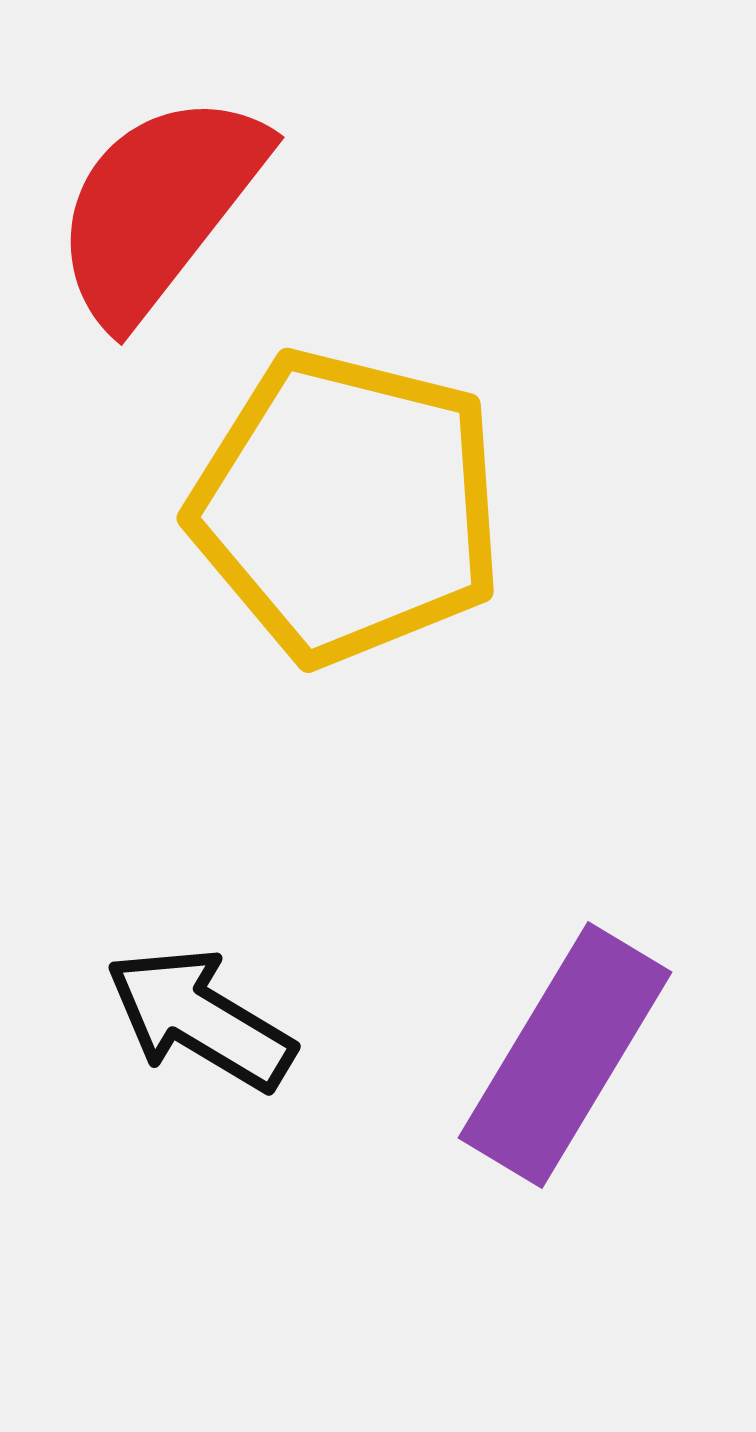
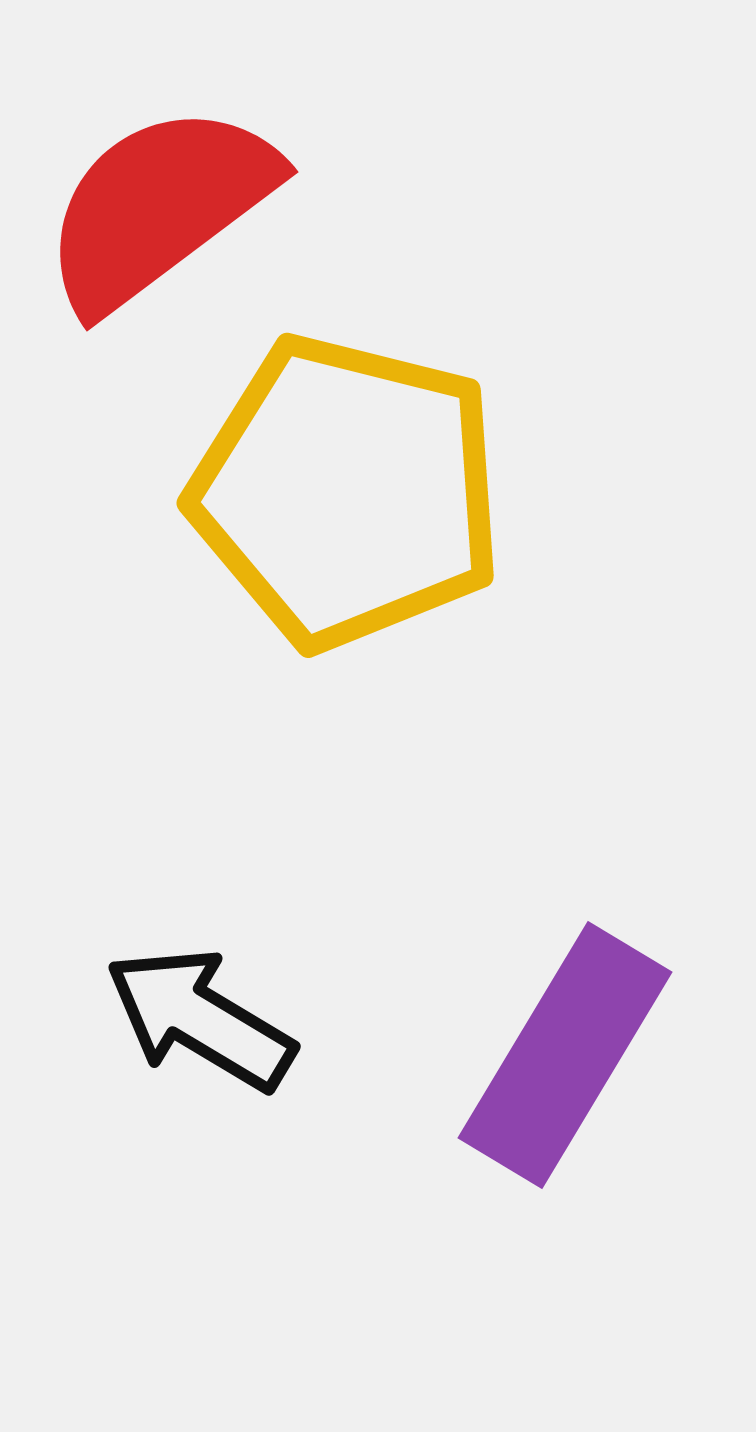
red semicircle: rotated 15 degrees clockwise
yellow pentagon: moved 15 px up
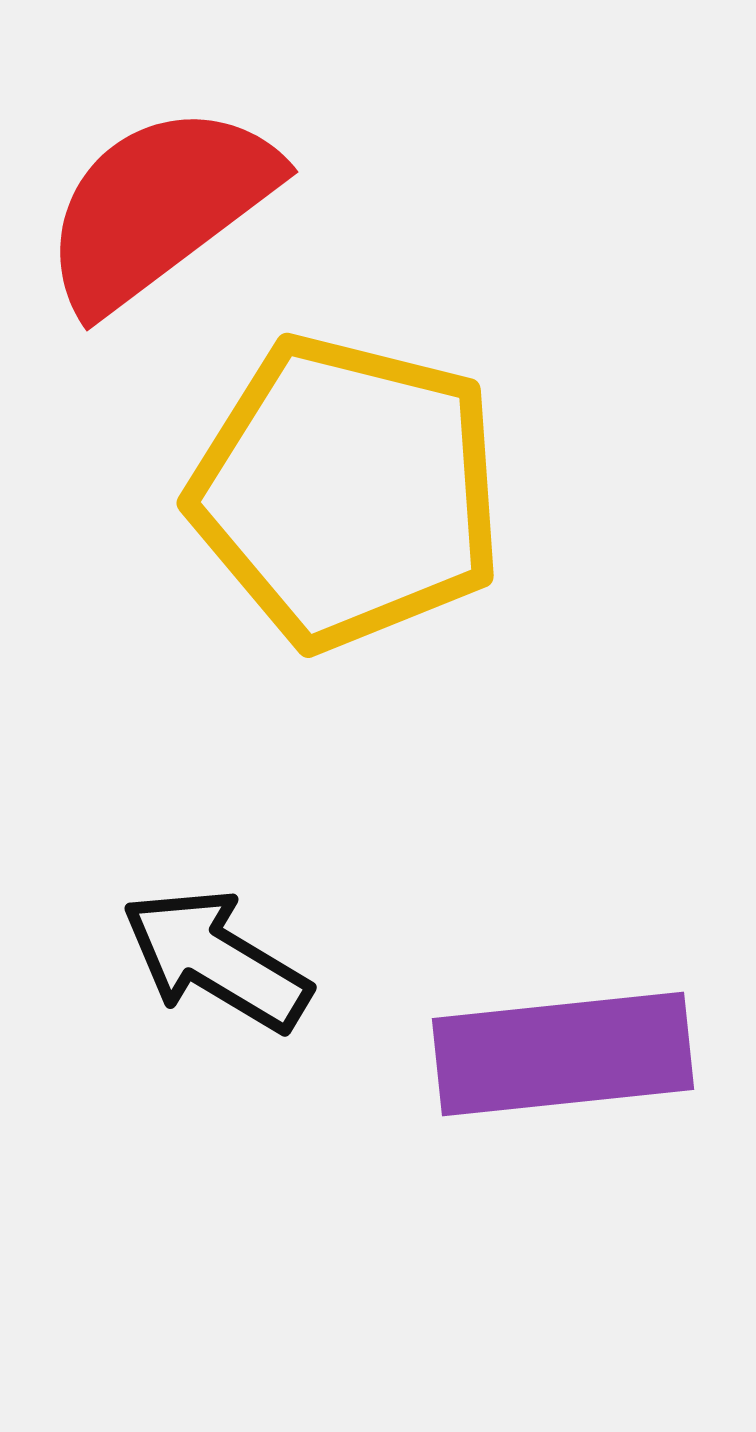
black arrow: moved 16 px right, 59 px up
purple rectangle: moved 2 px left, 1 px up; rotated 53 degrees clockwise
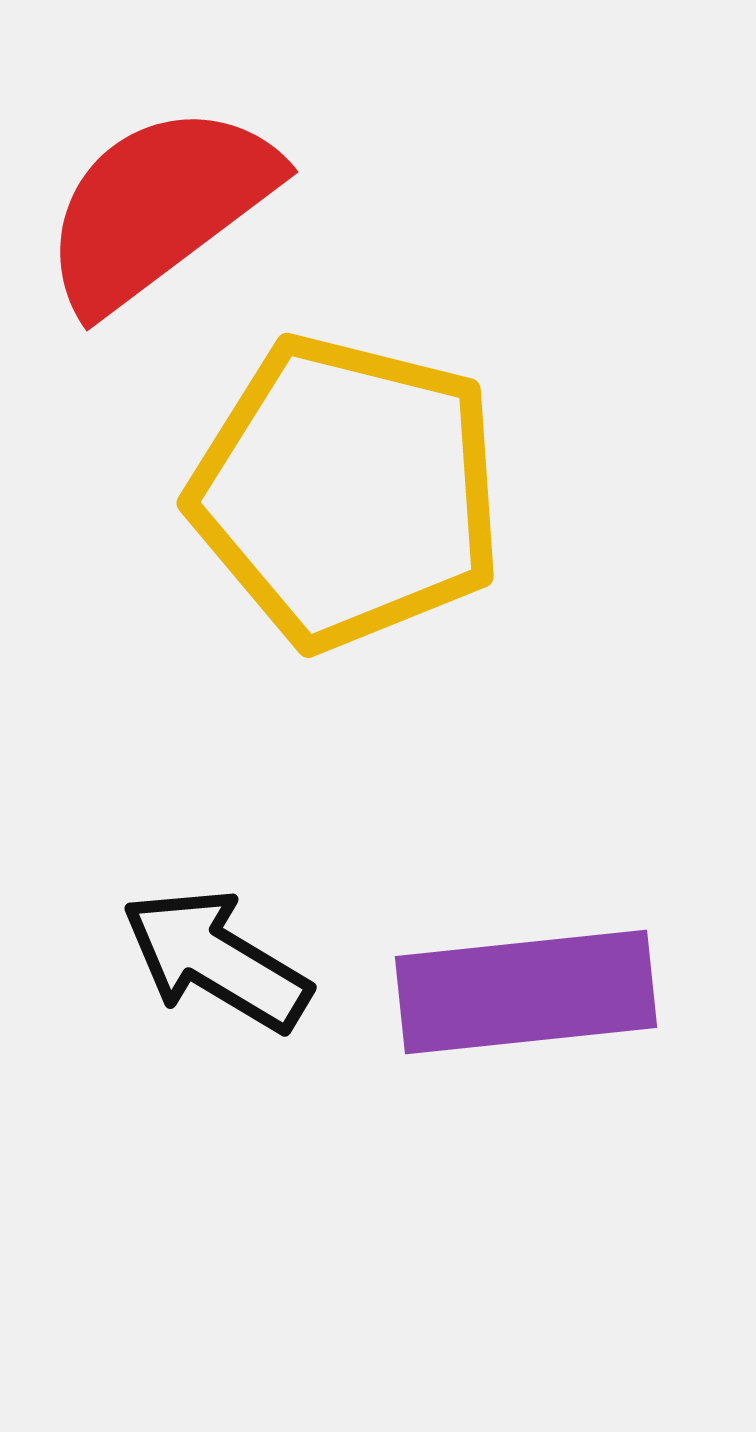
purple rectangle: moved 37 px left, 62 px up
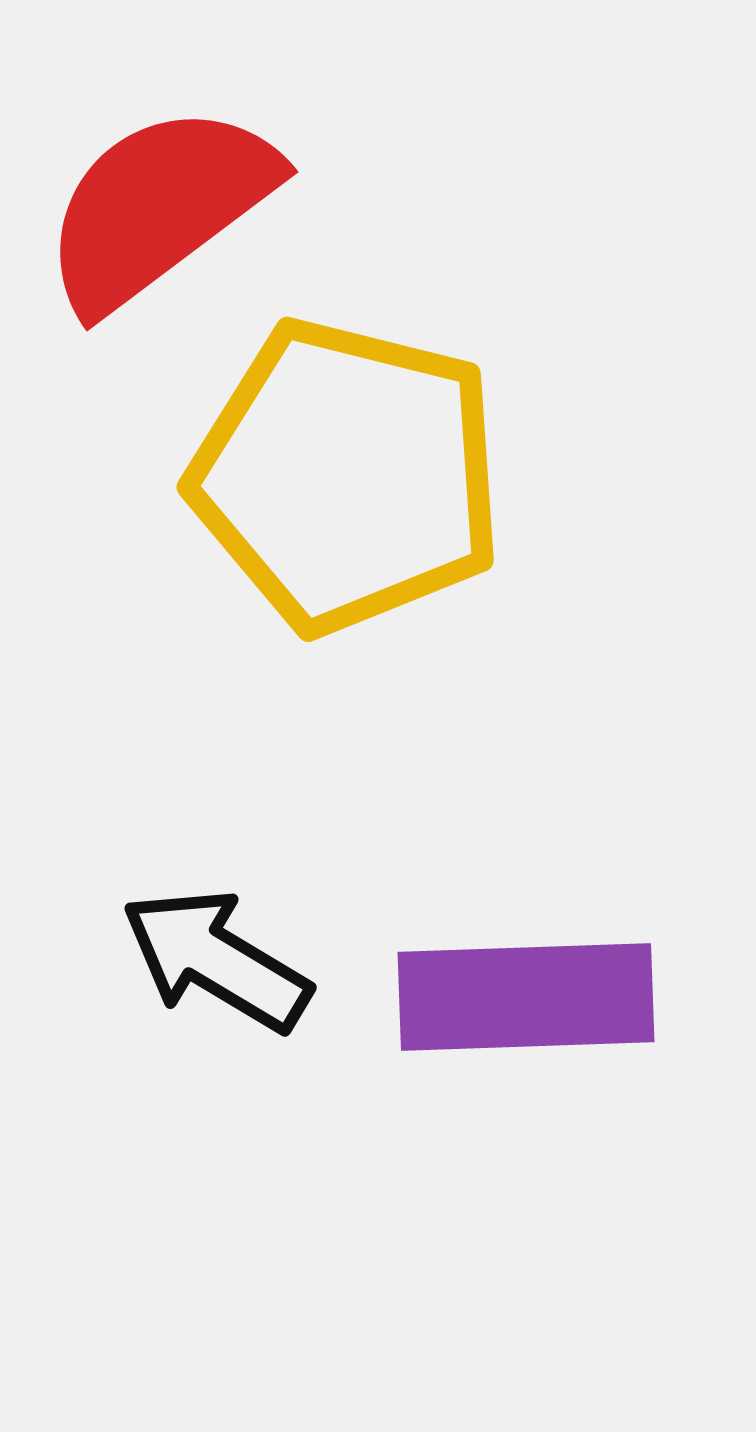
yellow pentagon: moved 16 px up
purple rectangle: moved 5 px down; rotated 4 degrees clockwise
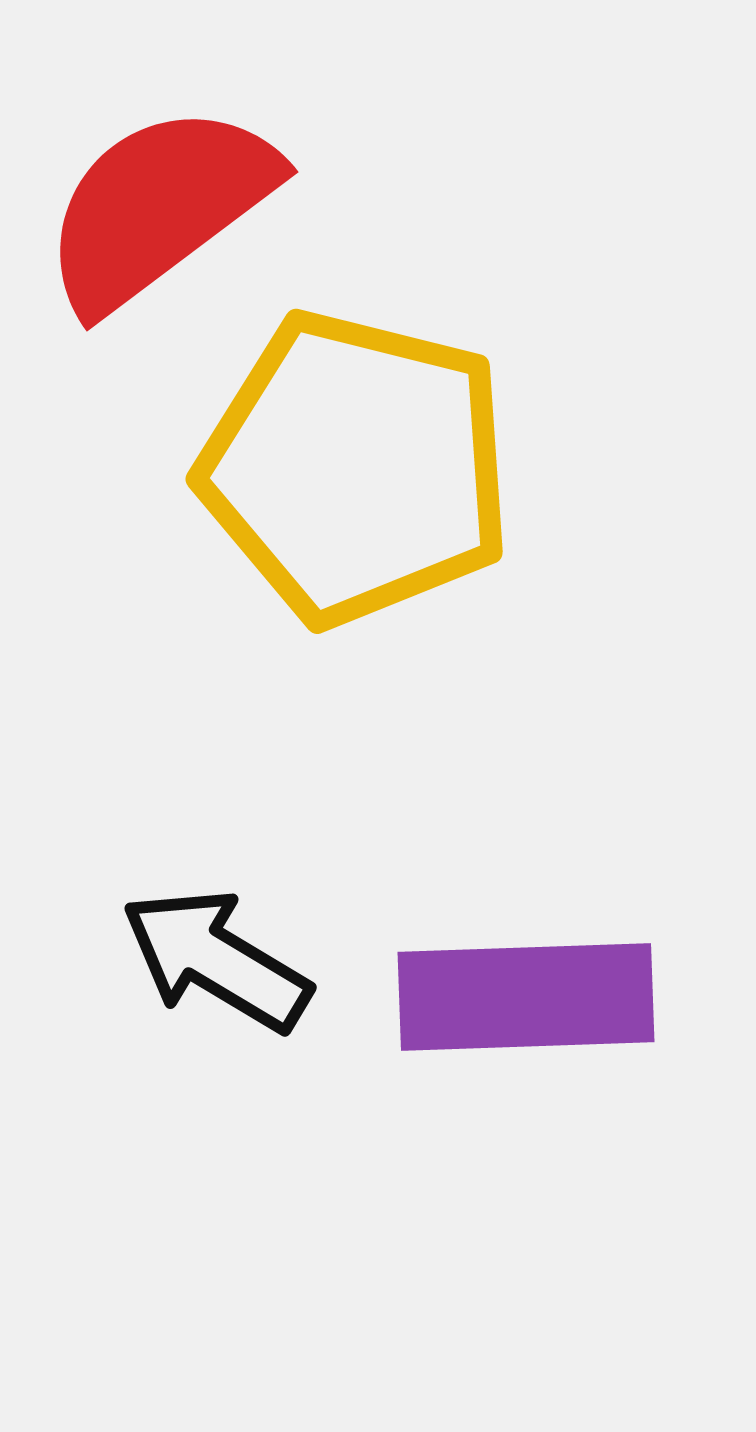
yellow pentagon: moved 9 px right, 8 px up
